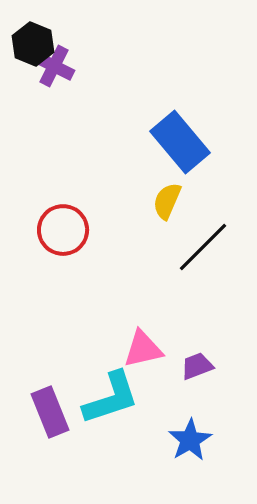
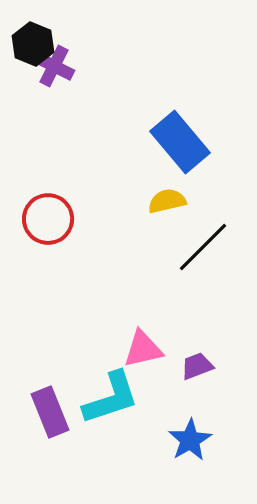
yellow semicircle: rotated 54 degrees clockwise
red circle: moved 15 px left, 11 px up
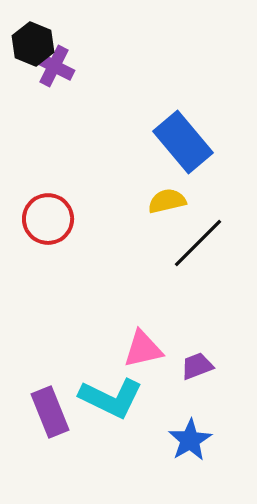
blue rectangle: moved 3 px right
black line: moved 5 px left, 4 px up
cyan L-shape: rotated 44 degrees clockwise
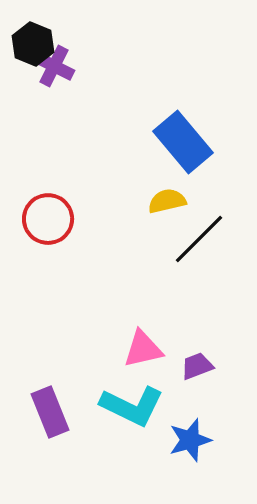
black line: moved 1 px right, 4 px up
cyan L-shape: moved 21 px right, 8 px down
blue star: rotated 15 degrees clockwise
